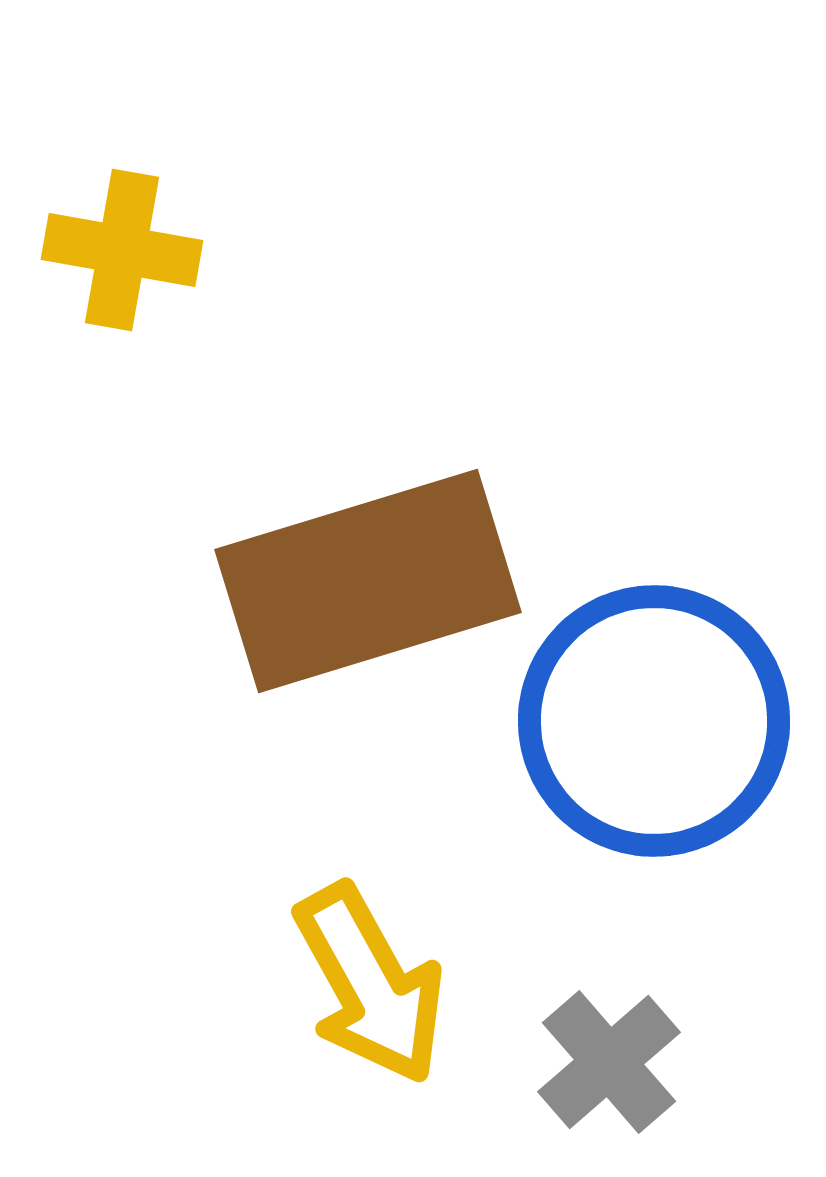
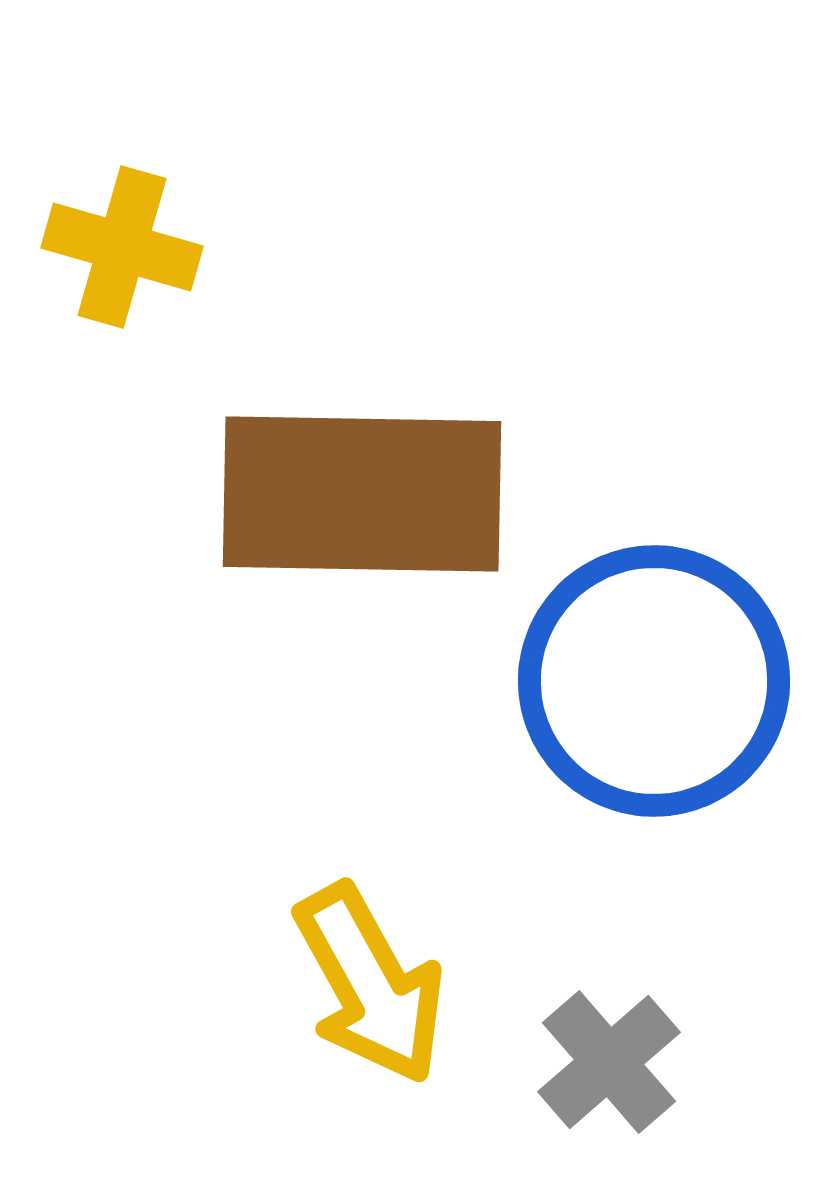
yellow cross: moved 3 px up; rotated 6 degrees clockwise
brown rectangle: moved 6 px left, 87 px up; rotated 18 degrees clockwise
blue circle: moved 40 px up
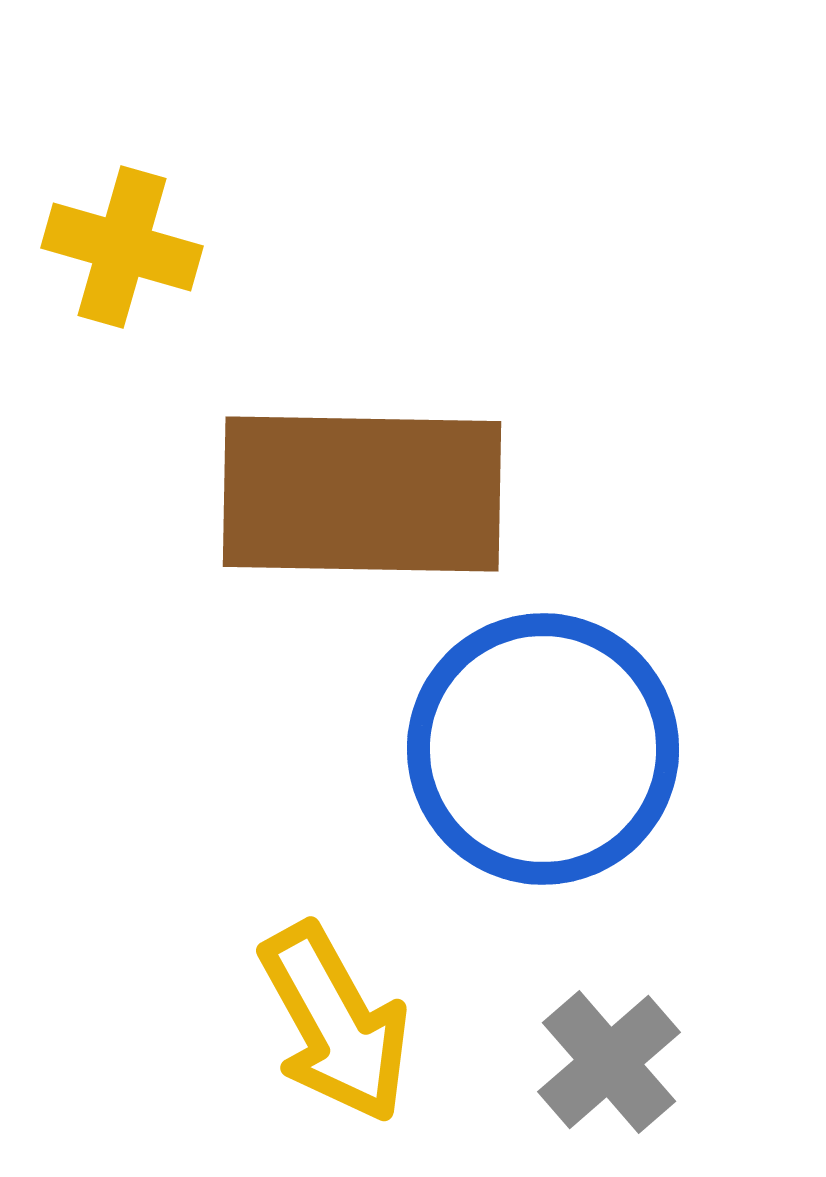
blue circle: moved 111 px left, 68 px down
yellow arrow: moved 35 px left, 39 px down
